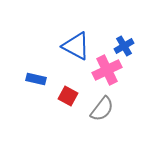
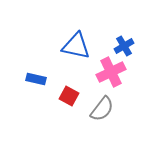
blue triangle: rotated 16 degrees counterclockwise
pink cross: moved 4 px right, 2 px down
red square: moved 1 px right
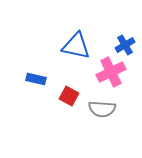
blue cross: moved 1 px right, 1 px up
gray semicircle: rotated 56 degrees clockwise
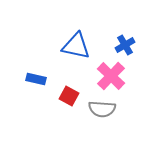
pink cross: moved 4 px down; rotated 20 degrees counterclockwise
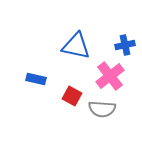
blue cross: rotated 18 degrees clockwise
pink cross: moved 1 px left; rotated 8 degrees clockwise
red square: moved 3 px right
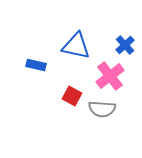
blue cross: rotated 30 degrees counterclockwise
blue rectangle: moved 14 px up
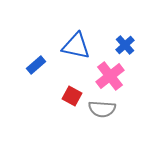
blue rectangle: rotated 54 degrees counterclockwise
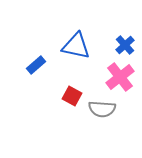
pink cross: moved 10 px right, 1 px down
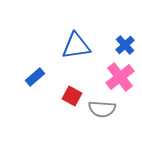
blue triangle: rotated 20 degrees counterclockwise
blue rectangle: moved 1 px left, 12 px down
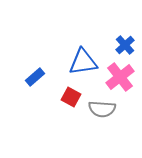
blue triangle: moved 7 px right, 16 px down
red square: moved 1 px left, 1 px down
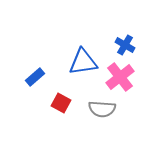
blue cross: rotated 18 degrees counterclockwise
red square: moved 10 px left, 6 px down
